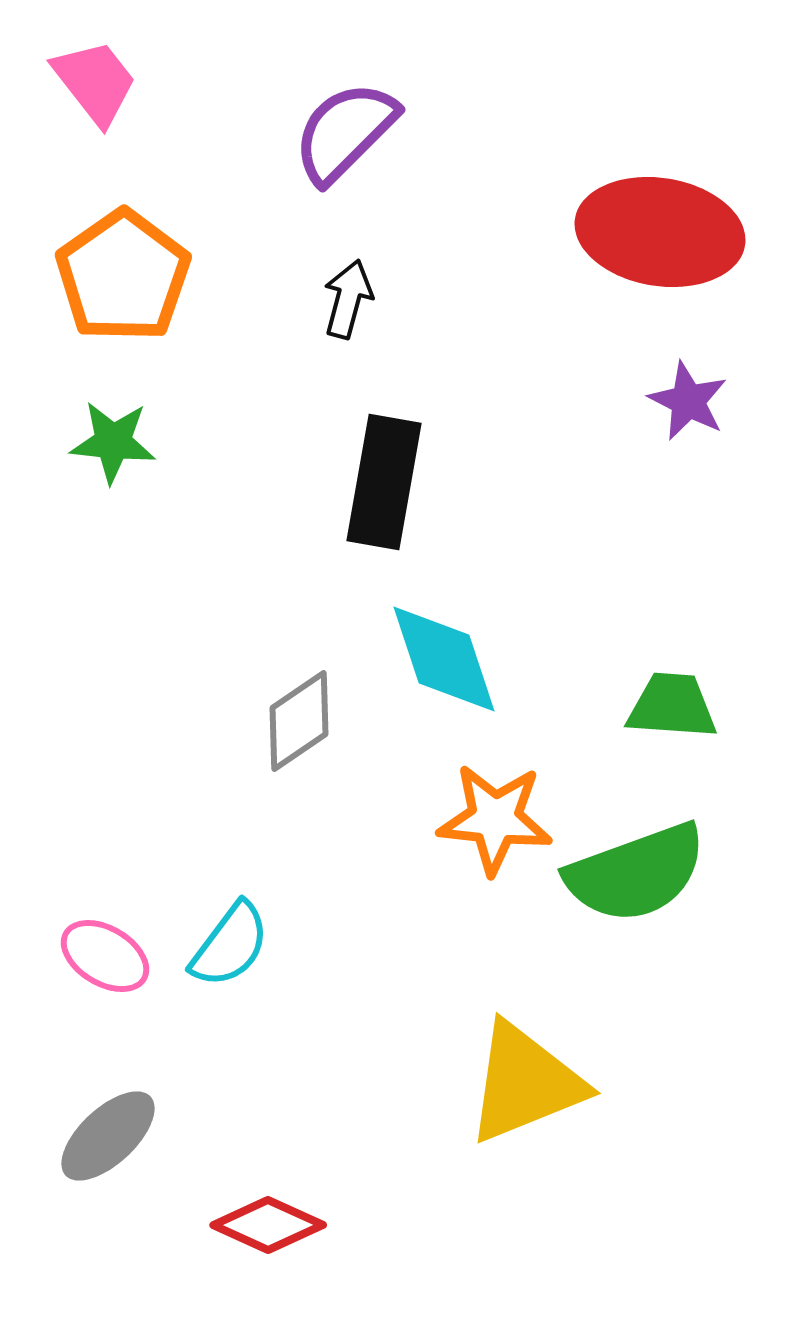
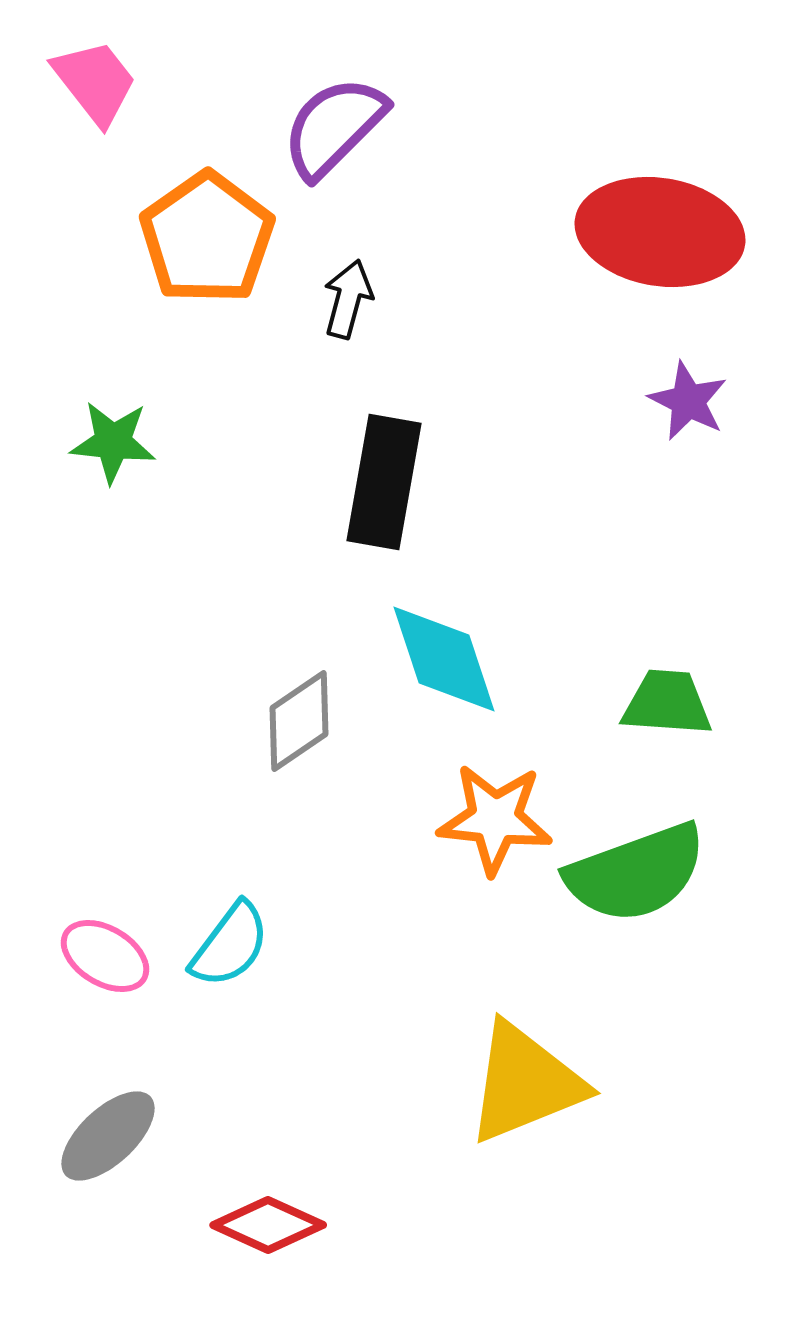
purple semicircle: moved 11 px left, 5 px up
orange pentagon: moved 84 px right, 38 px up
green trapezoid: moved 5 px left, 3 px up
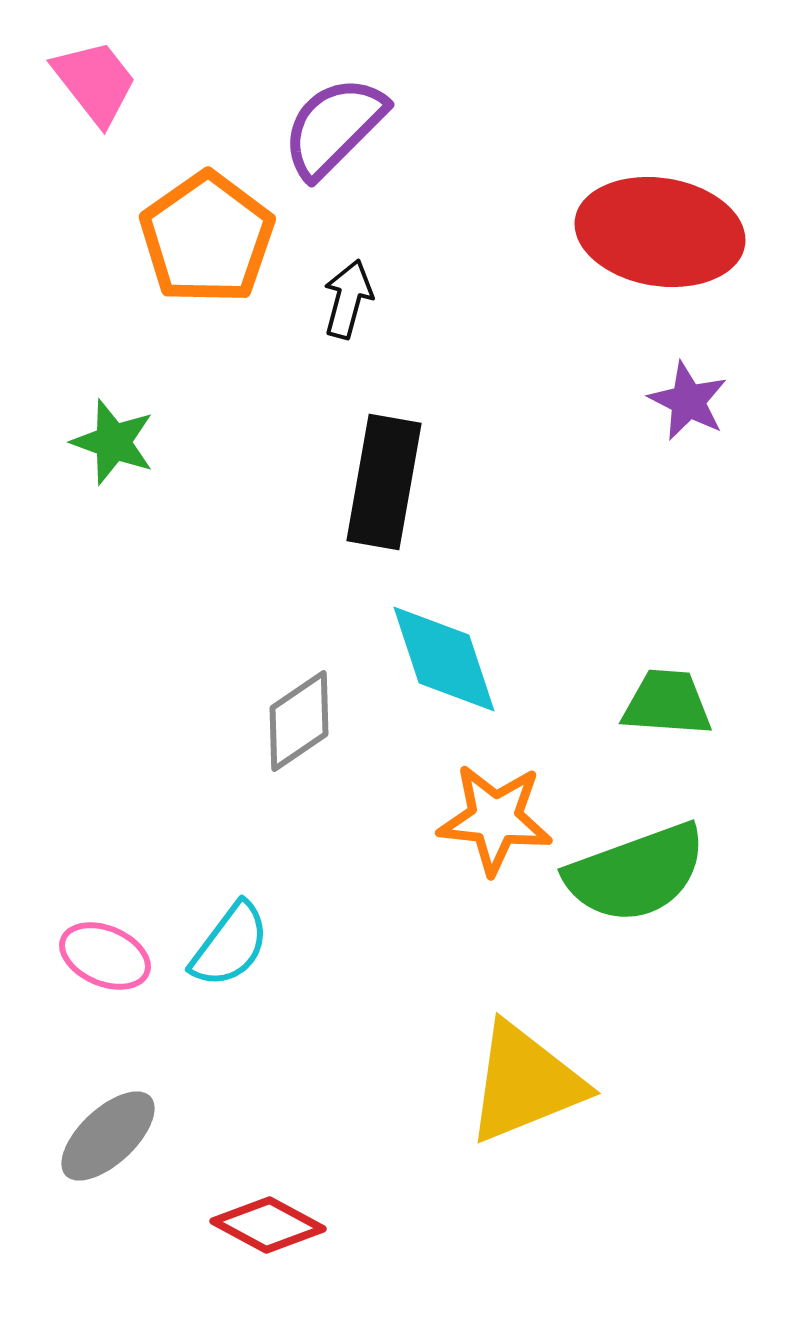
green star: rotated 14 degrees clockwise
pink ellipse: rotated 8 degrees counterclockwise
red diamond: rotated 4 degrees clockwise
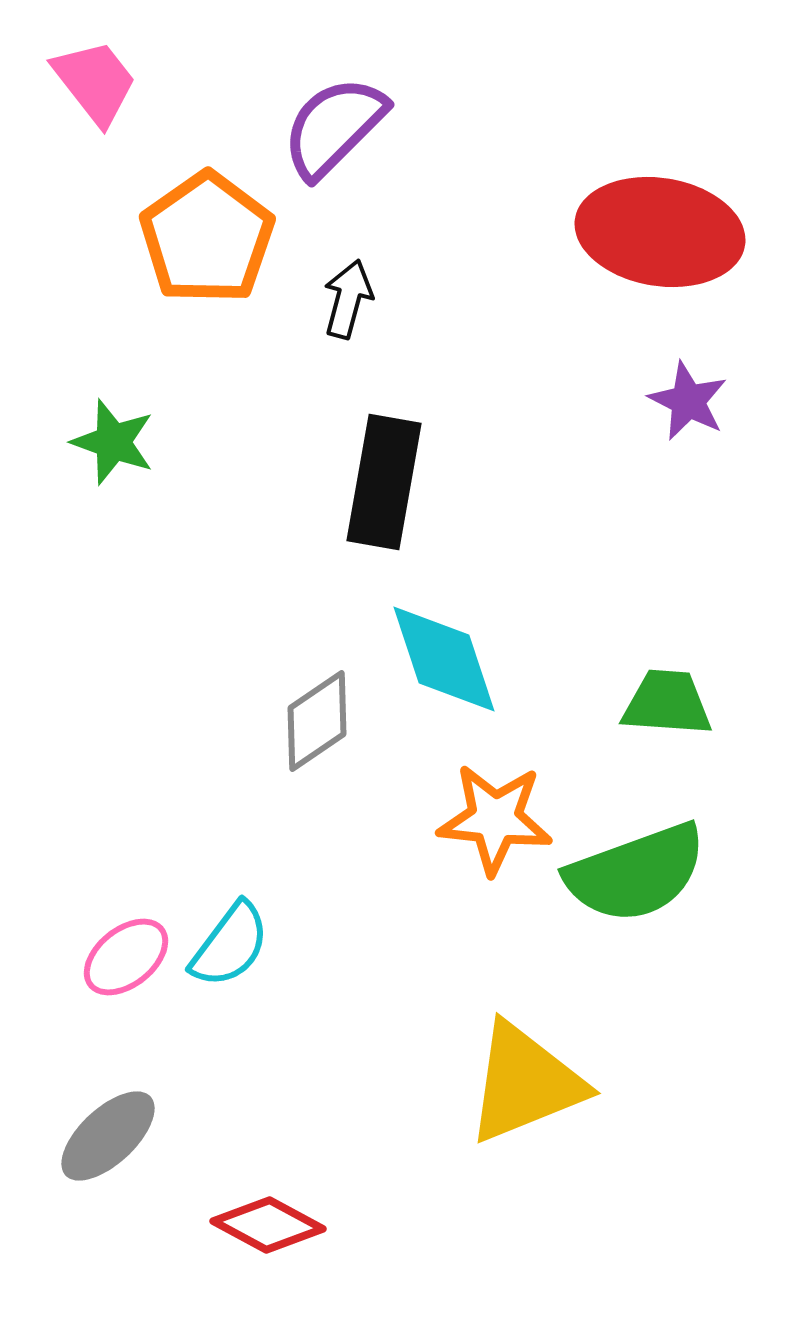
gray diamond: moved 18 px right
pink ellipse: moved 21 px right, 1 px down; rotated 62 degrees counterclockwise
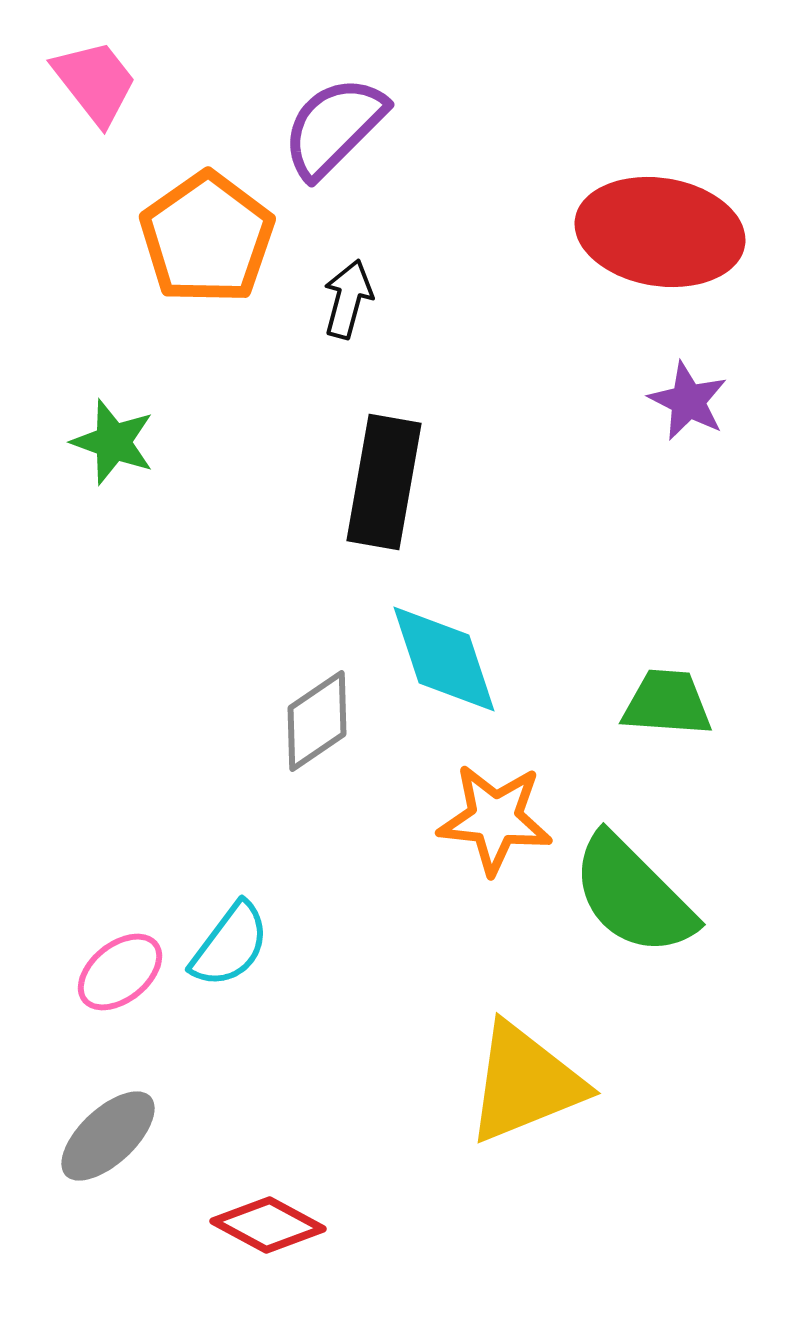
green semicircle: moved 3 px left, 22 px down; rotated 65 degrees clockwise
pink ellipse: moved 6 px left, 15 px down
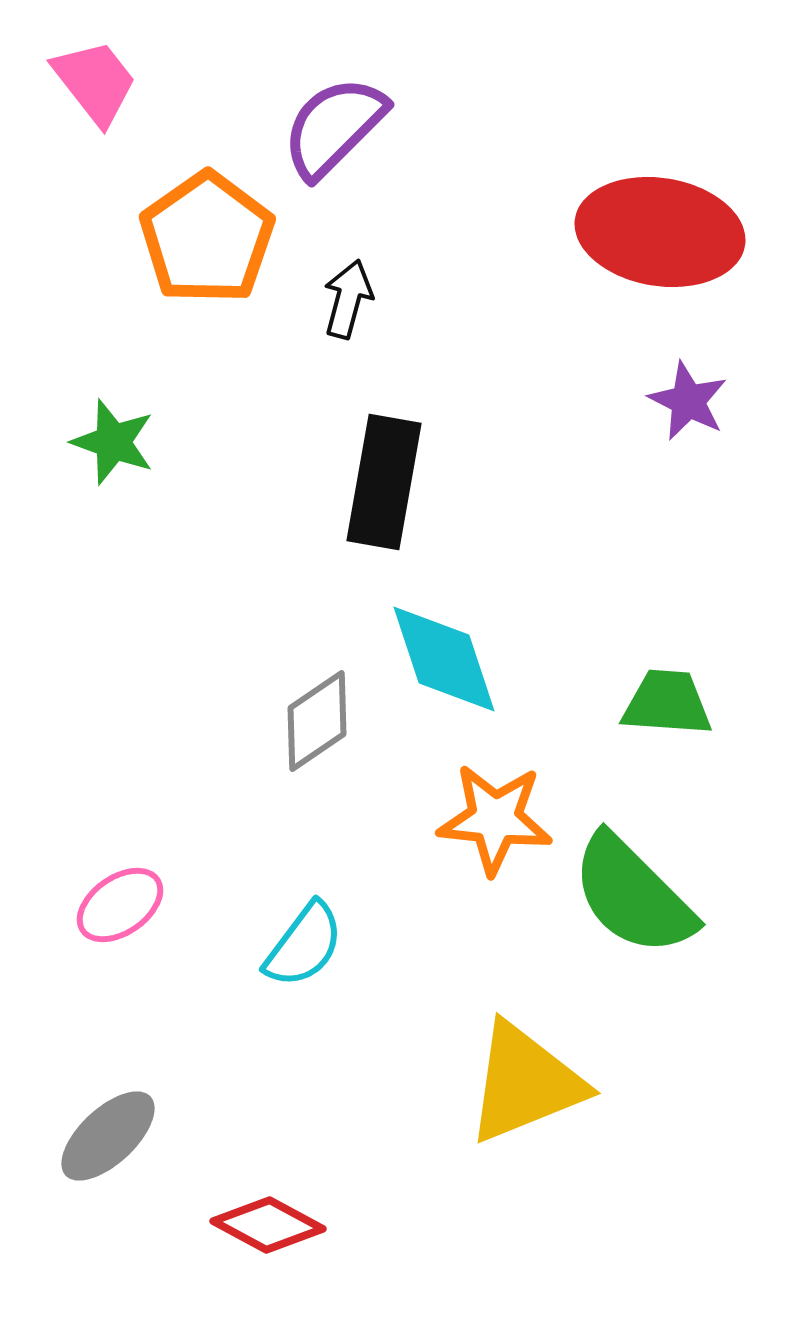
cyan semicircle: moved 74 px right
pink ellipse: moved 67 px up; rotated 4 degrees clockwise
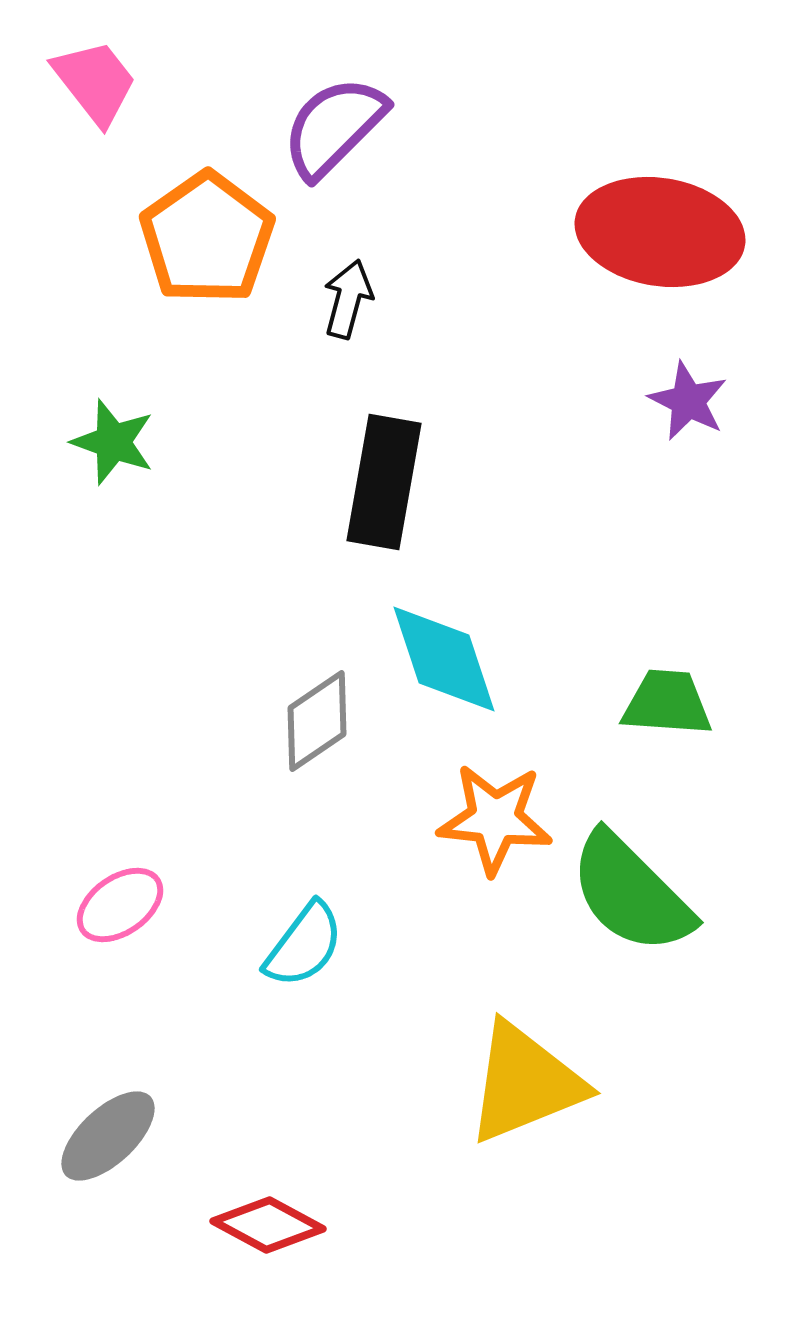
green semicircle: moved 2 px left, 2 px up
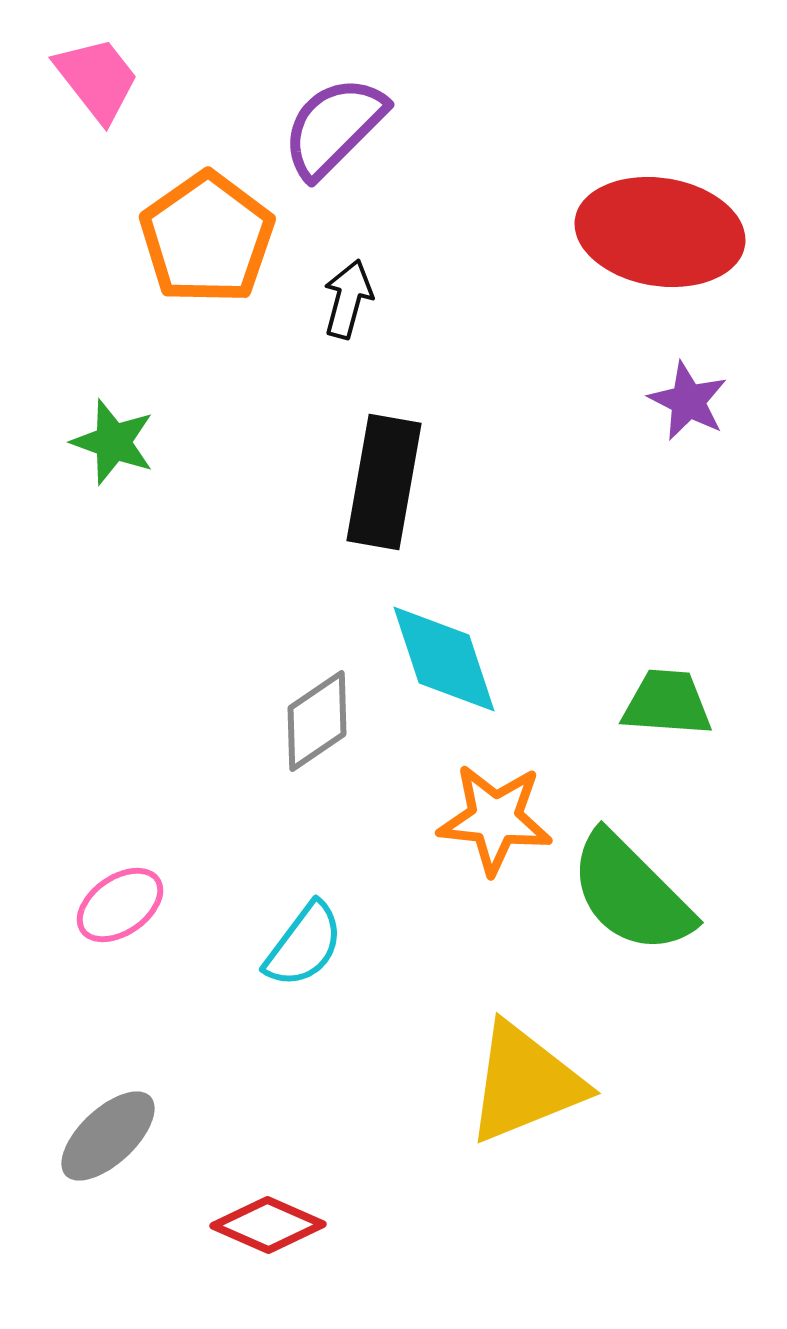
pink trapezoid: moved 2 px right, 3 px up
red diamond: rotated 5 degrees counterclockwise
